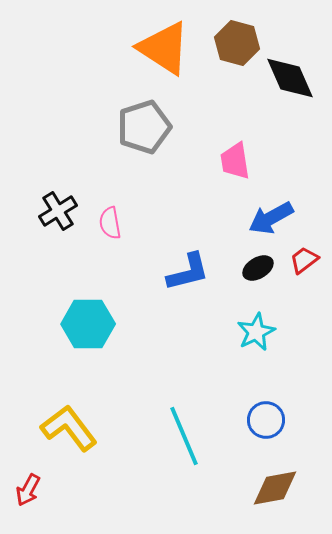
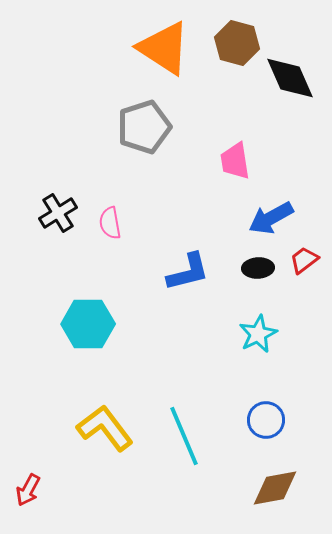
black cross: moved 2 px down
black ellipse: rotated 28 degrees clockwise
cyan star: moved 2 px right, 2 px down
yellow L-shape: moved 36 px right
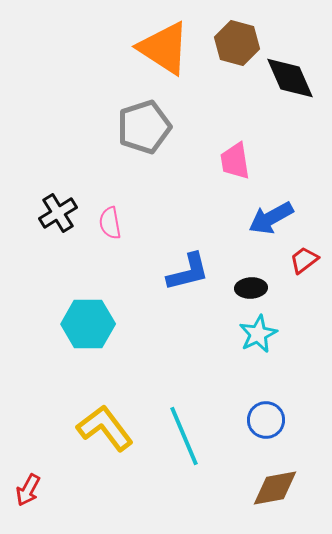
black ellipse: moved 7 px left, 20 px down
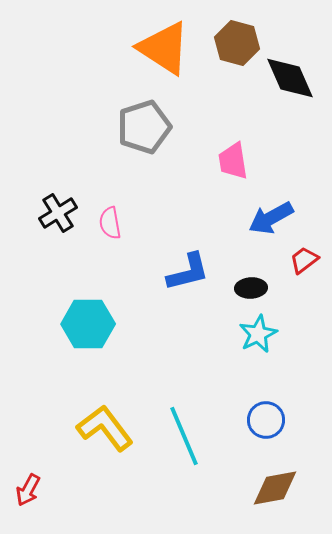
pink trapezoid: moved 2 px left
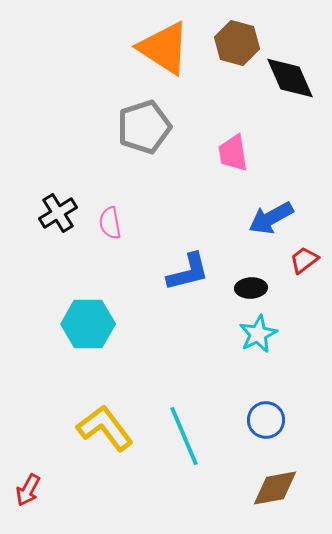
pink trapezoid: moved 8 px up
